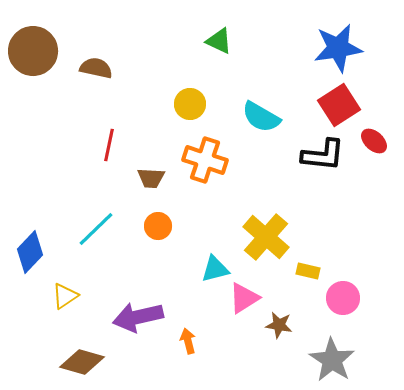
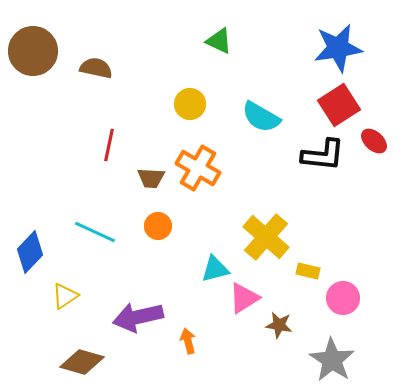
orange cross: moved 7 px left, 8 px down; rotated 12 degrees clockwise
cyan line: moved 1 px left, 3 px down; rotated 69 degrees clockwise
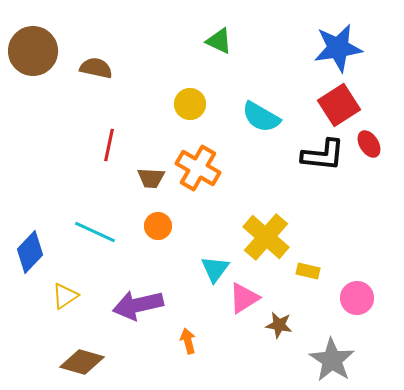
red ellipse: moved 5 px left, 3 px down; rotated 16 degrees clockwise
cyan triangle: rotated 40 degrees counterclockwise
pink circle: moved 14 px right
purple arrow: moved 12 px up
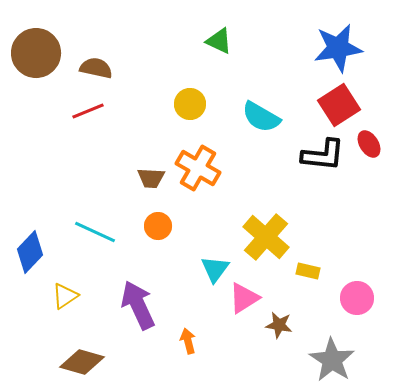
brown circle: moved 3 px right, 2 px down
red line: moved 21 px left, 34 px up; rotated 56 degrees clockwise
purple arrow: rotated 78 degrees clockwise
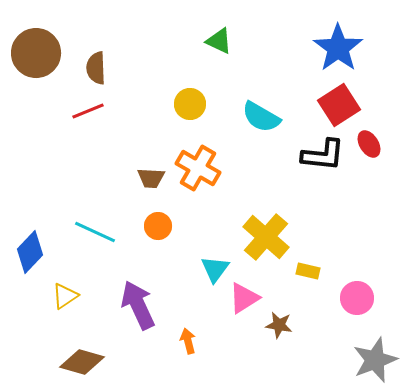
blue star: rotated 27 degrees counterclockwise
brown semicircle: rotated 104 degrees counterclockwise
gray star: moved 43 px right; rotated 18 degrees clockwise
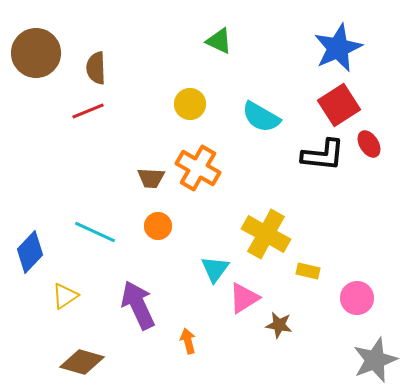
blue star: rotated 12 degrees clockwise
yellow cross: moved 3 px up; rotated 12 degrees counterclockwise
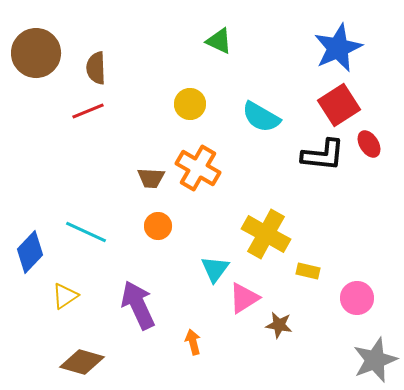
cyan line: moved 9 px left
orange arrow: moved 5 px right, 1 px down
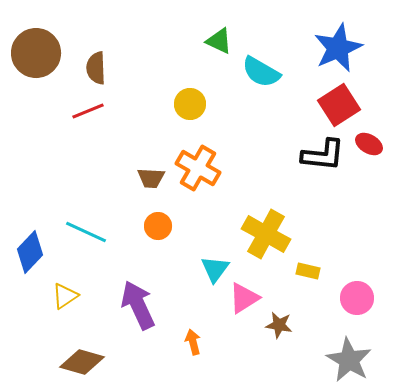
cyan semicircle: moved 45 px up
red ellipse: rotated 28 degrees counterclockwise
gray star: moved 26 px left; rotated 21 degrees counterclockwise
